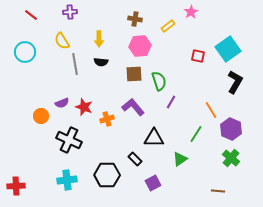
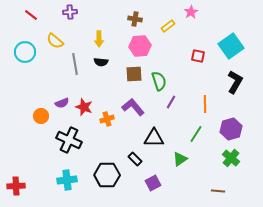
yellow semicircle: moved 7 px left; rotated 18 degrees counterclockwise
cyan square: moved 3 px right, 3 px up
orange line: moved 6 px left, 6 px up; rotated 30 degrees clockwise
purple hexagon: rotated 20 degrees clockwise
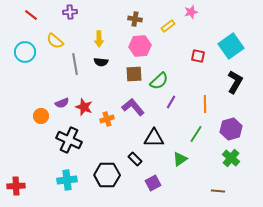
pink star: rotated 16 degrees clockwise
green semicircle: rotated 66 degrees clockwise
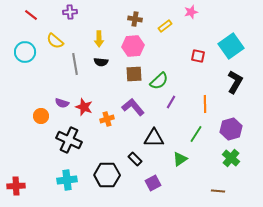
yellow rectangle: moved 3 px left
pink hexagon: moved 7 px left
purple semicircle: rotated 40 degrees clockwise
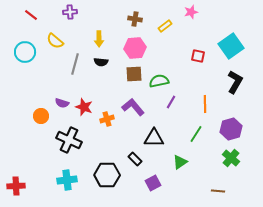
pink hexagon: moved 2 px right, 2 px down
gray line: rotated 25 degrees clockwise
green semicircle: rotated 150 degrees counterclockwise
green triangle: moved 3 px down
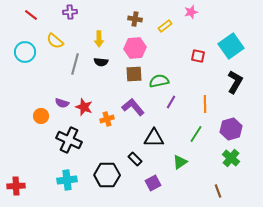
brown line: rotated 64 degrees clockwise
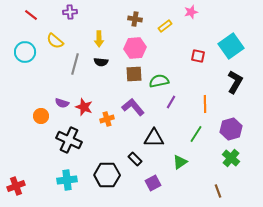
red cross: rotated 18 degrees counterclockwise
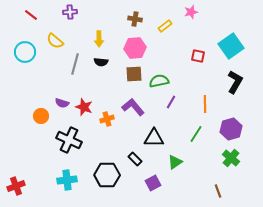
green triangle: moved 5 px left
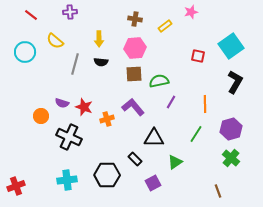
black cross: moved 3 px up
